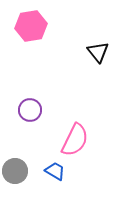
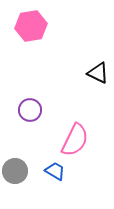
black triangle: moved 21 px down; rotated 25 degrees counterclockwise
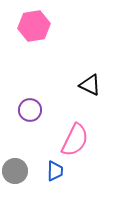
pink hexagon: moved 3 px right
black triangle: moved 8 px left, 12 px down
blue trapezoid: rotated 60 degrees clockwise
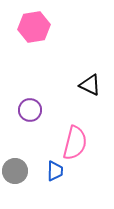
pink hexagon: moved 1 px down
pink semicircle: moved 3 px down; rotated 12 degrees counterclockwise
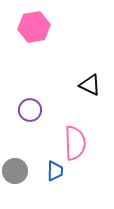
pink semicircle: rotated 16 degrees counterclockwise
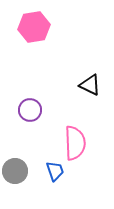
blue trapezoid: rotated 20 degrees counterclockwise
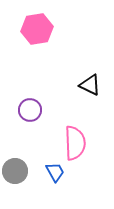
pink hexagon: moved 3 px right, 2 px down
blue trapezoid: moved 1 px down; rotated 10 degrees counterclockwise
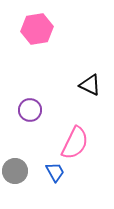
pink semicircle: rotated 28 degrees clockwise
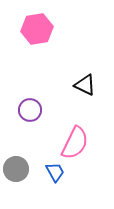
black triangle: moved 5 px left
gray circle: moved 1 px right, 2 px up
